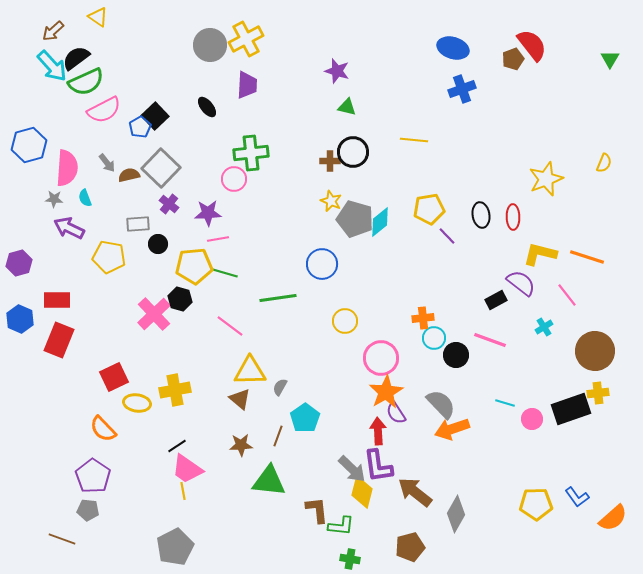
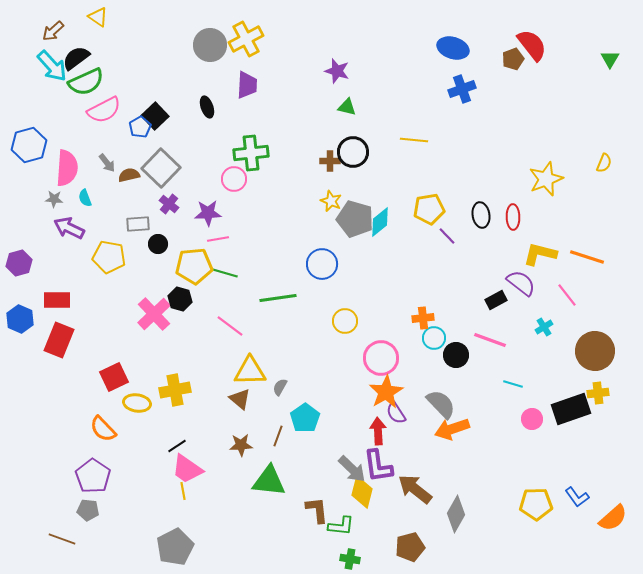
black ellipse at (207, 107): rotated 20 degrees clockwise
cyan line at (505, 403): moved 8 px right, 19 px up
brown arrow at (415, 492): moved 3 px up
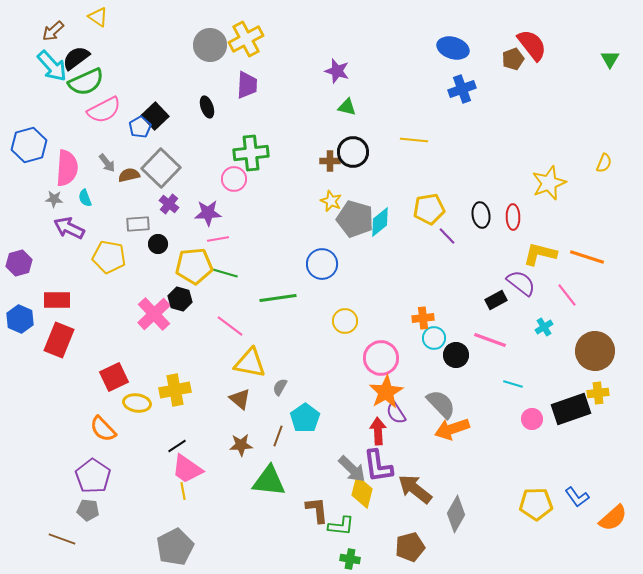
yellow star at (546, 179): moved 3 px right, 4 px down
yellow triangle at (250, 371): moved 8 px up; rotated 12 degrees clockwise
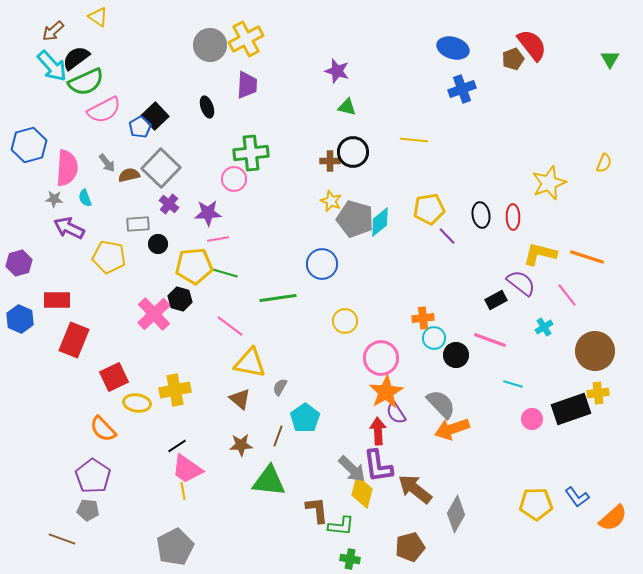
red rectangle at (59, 340): moved 15 px right
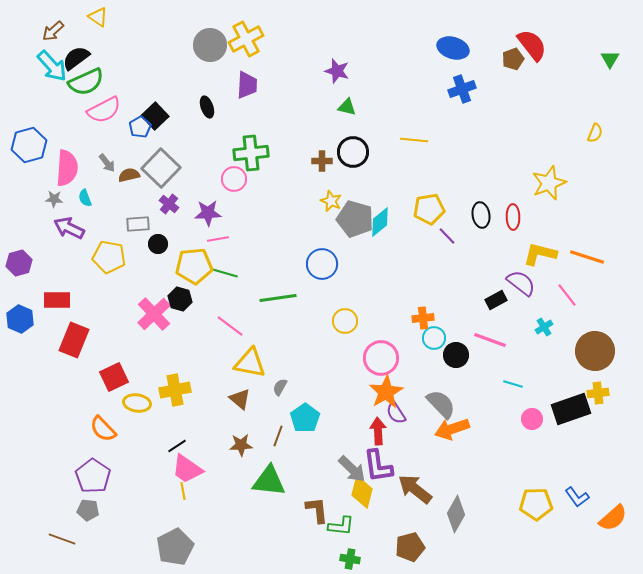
brown cross at (330, 161): moved 8 px left
yellow semicircle at (604, 163): moved 9 px left, 30 px up
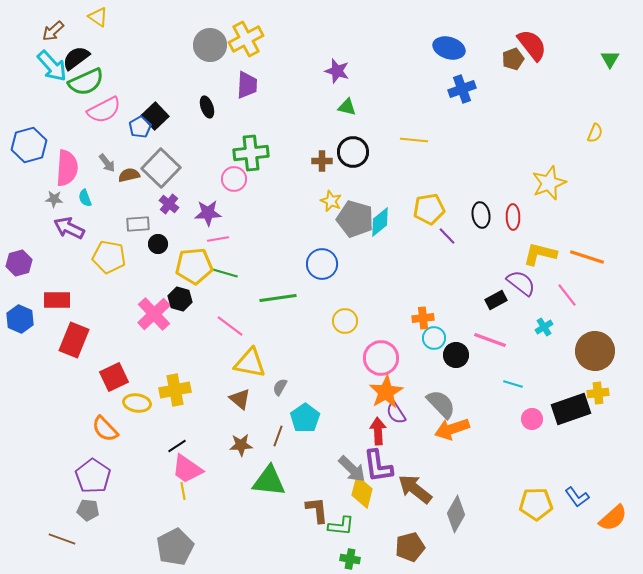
blue ellipse at (453, 48): moved 4 px left
orange semicircle at (103, 429): moved 2 px right
